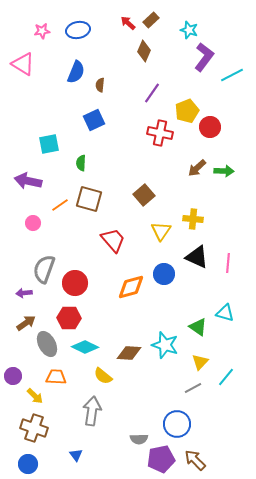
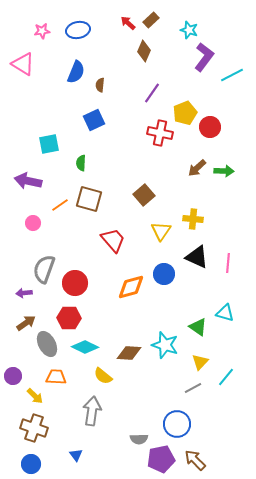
yellow pentagon at (187, 111): moved 2 px left, 2 px down
blue circle at (28, 464): moved 3 px right
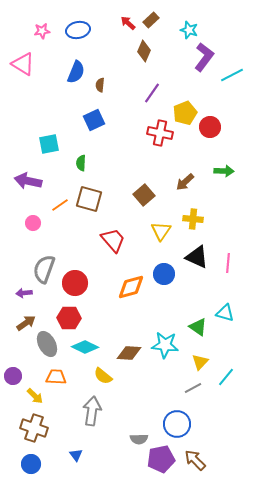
brown arrow at (197, 168): moved 12 px left, 14 px down
cyan star at (165, 345): rotated 12 degrees counterclockwise
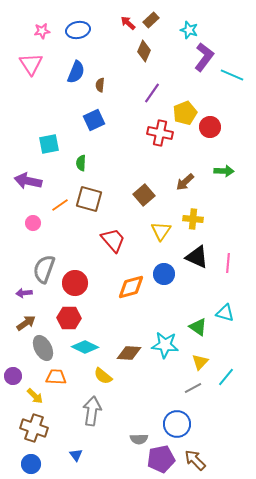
pink triangle at (23, 64): moved 8 px right; rotated 25 degrees clockwise
cyan line at (232, 75): rotated 50 degrees clockwise
gray ellipse at (47, 344): moved 4 px left, 4 px down
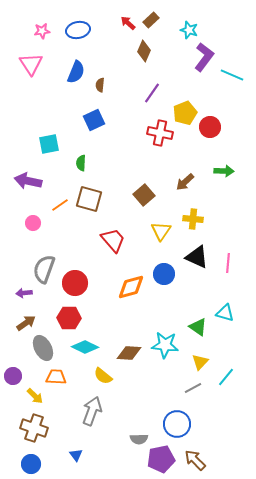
gray arrow at (92, 411): rotated 12 degrees clockwise
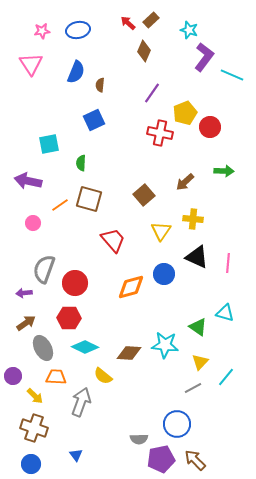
gray arrow at (92, 411): moved 11 px left, 9 px up
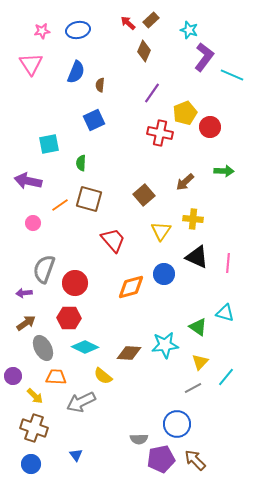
cyan star at (165, 345): rotated 12 degrees counterclockwise
gray arrow at (81, 402): rotated 136 degrees counterclockwise
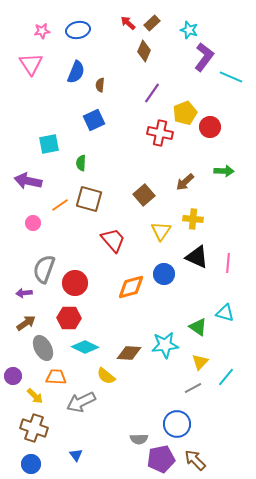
brown rectangle at (151, 20): moved 1 px right, 3 px down
cyan line at (232, 75): moved 1 px left, 2 px down
yellow semicircle at (103, 376): moved 3 px right
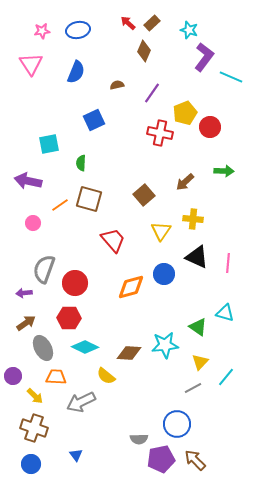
brown semicircle at (100, 85): moved 17 px right; rotated 72 degrees clockwise
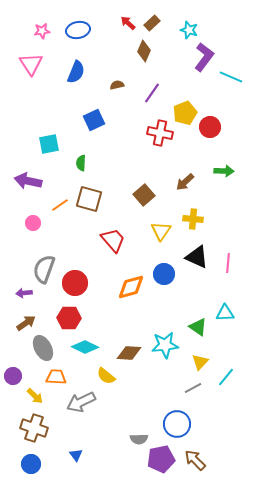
cyan triangle at (225, 313): rotated 18 degrees counterclockwise
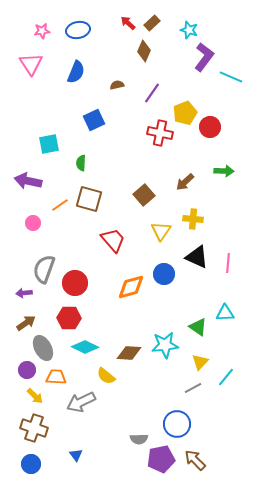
purple circle at (13, 376): moved 14 px right, 6 px up
